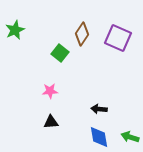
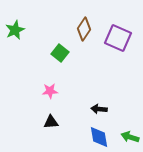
brown diamond: moved 2 px right, 5 px up
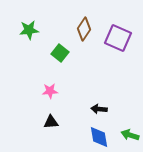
green star: moved 14 px right; rotated 18 degrees clockwise
green arrow: moved 2 px up
